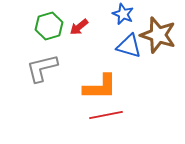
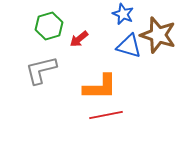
red arrow: moved 12 px down
gray L-shape: moved 1 px left, 2 px down
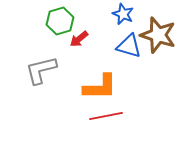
green hexagon: moved 11 px right, 5 px up
red line: moved 1 px down
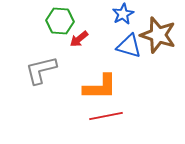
blue star: rotated 20 degrees clockwise
green hexagon: rotated 20 degrees clockwise
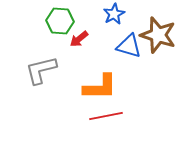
blue star: moved 9 px left
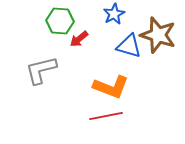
orange L-shape: moved 11 px right; rotated 21 degrees clockwise
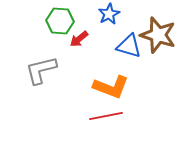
blue star: moved 5 px left
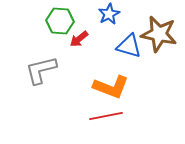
brown star: moved 1 px right, 1 px up; rotated 6 degrees counterclockwise
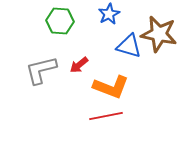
red arrow: moved 26 px down
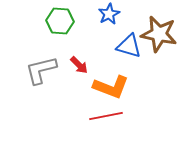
red arrow: rotated 96 degrees counterclockwise
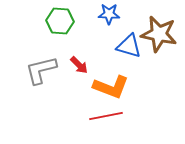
blue star: rotated 30 degrees clockwise
